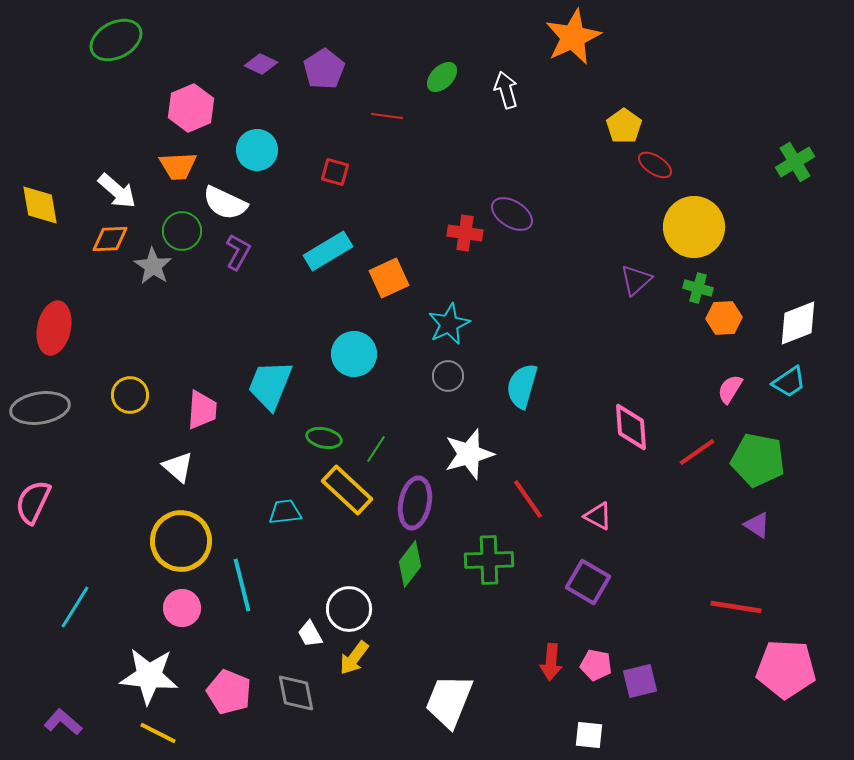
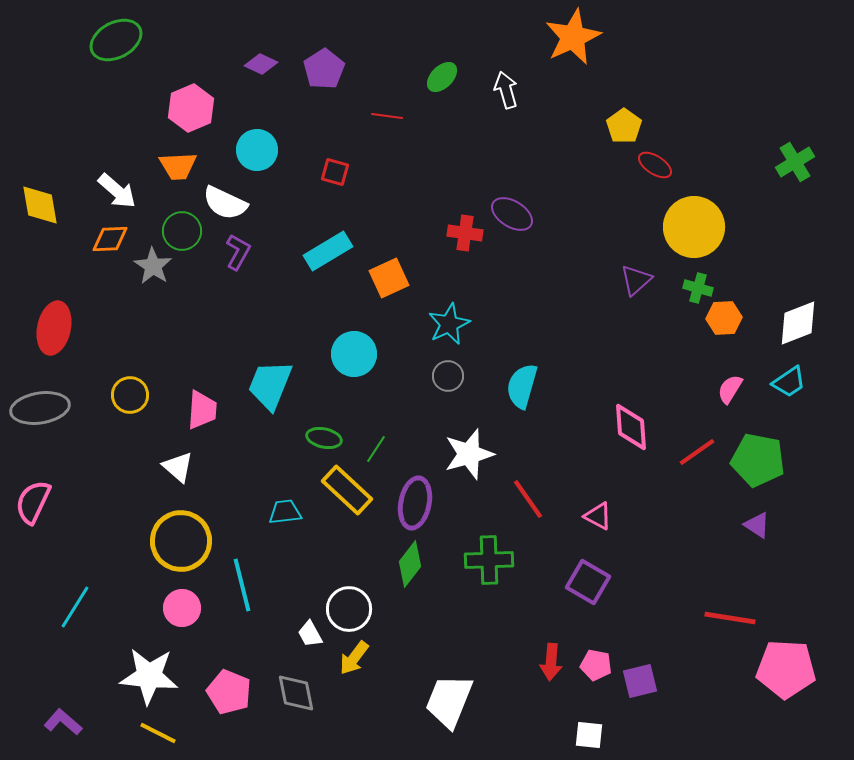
red line at (736, 607): moved 6 px left, 11 px down
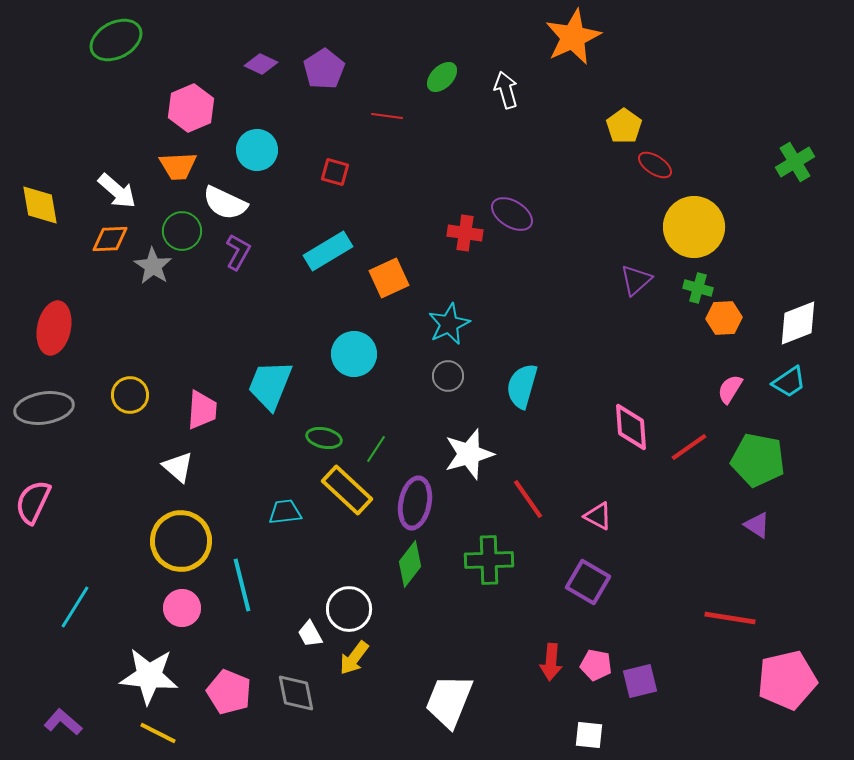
gray ellipse at (40, 408): moved 4 px right
red line at (697, 452): moved 8 px left, 5 px up
pink pentagon at (786, 669): moved 1 px right, 11 px down; rotated 16 degrees counterclockwise
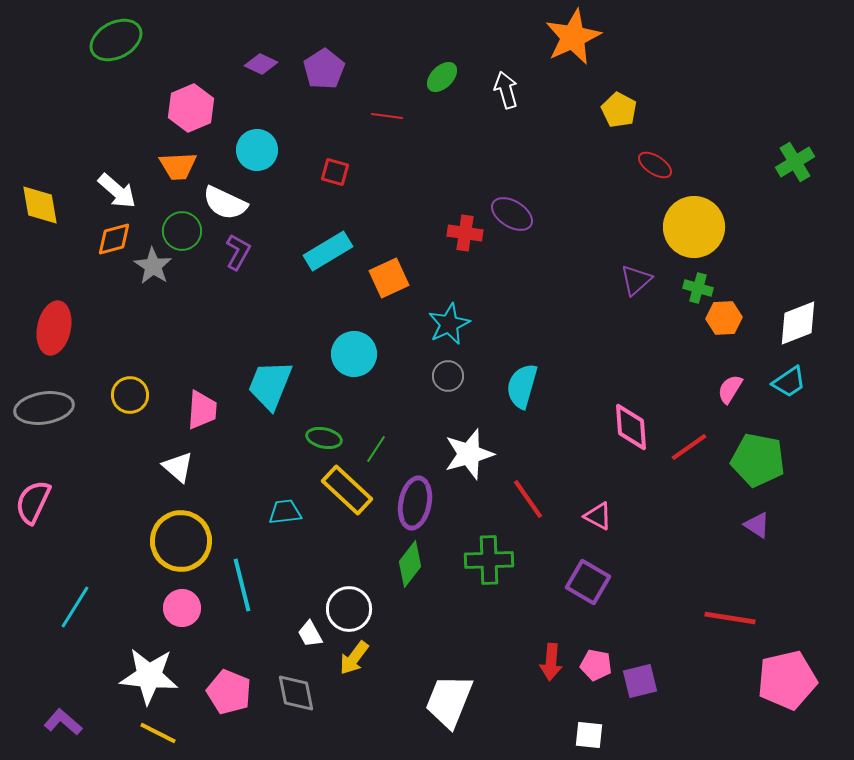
yellow pentagon at (624, 126): moved 5 px left, 16 px up; rotated 8 degrees counterclockwise
orange diamond at (110, 239): moved 4 px right; rotated 12 degrees counterclockwise
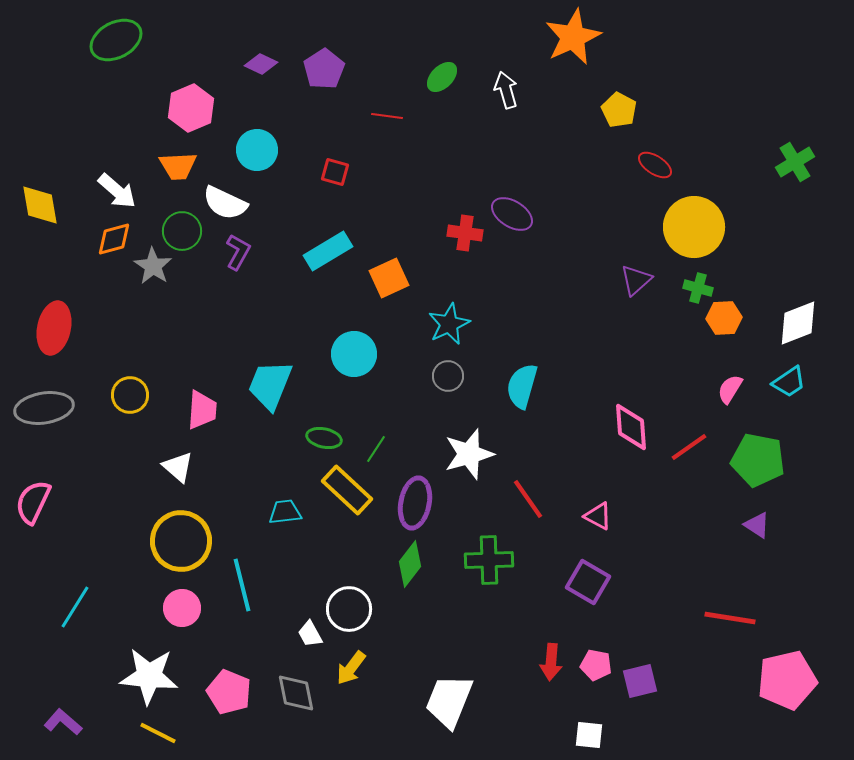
yellow arrow at (354, 658): moved 3 px left, 10 px down
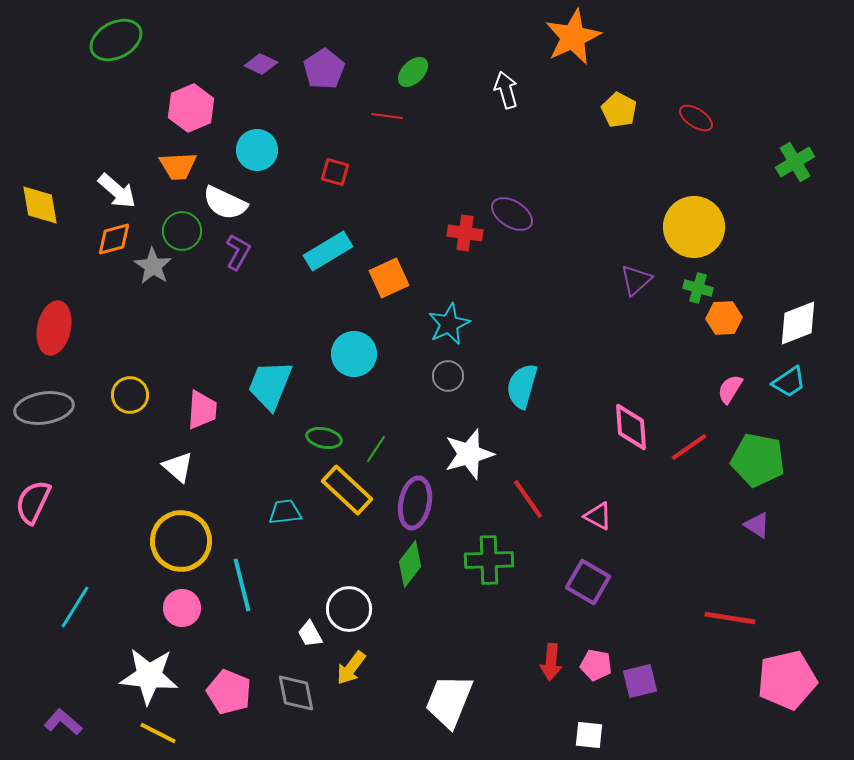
green ellipse at (442, 77): moved 29 px left, 5 px up
red ellipse at (655, 165): moved 41 px right, 47 px up
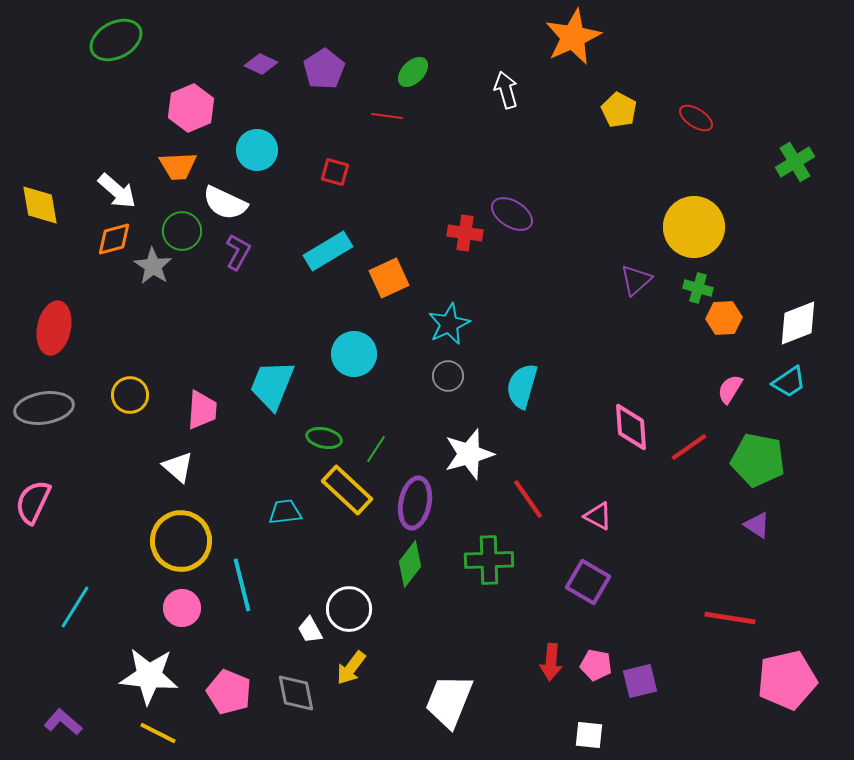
cyan trapezoid at (270, 385): moved 2 px right
white trapezoid at (310, 634): moved 4 px up
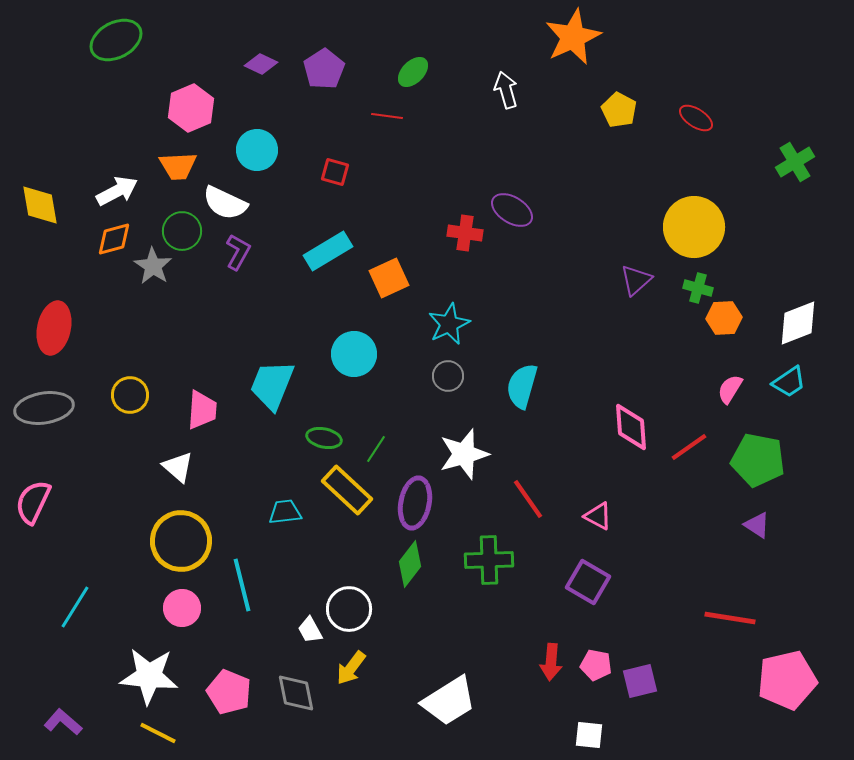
white arrow at (117, 191): rotated 69 degrees counterclockwise
purple ellipse at (512, 214): moved 4 px up
white star at (469, 454): moved 5 px left
white trapezoid at (449, 701): rotated 144 degrees counterclockwise
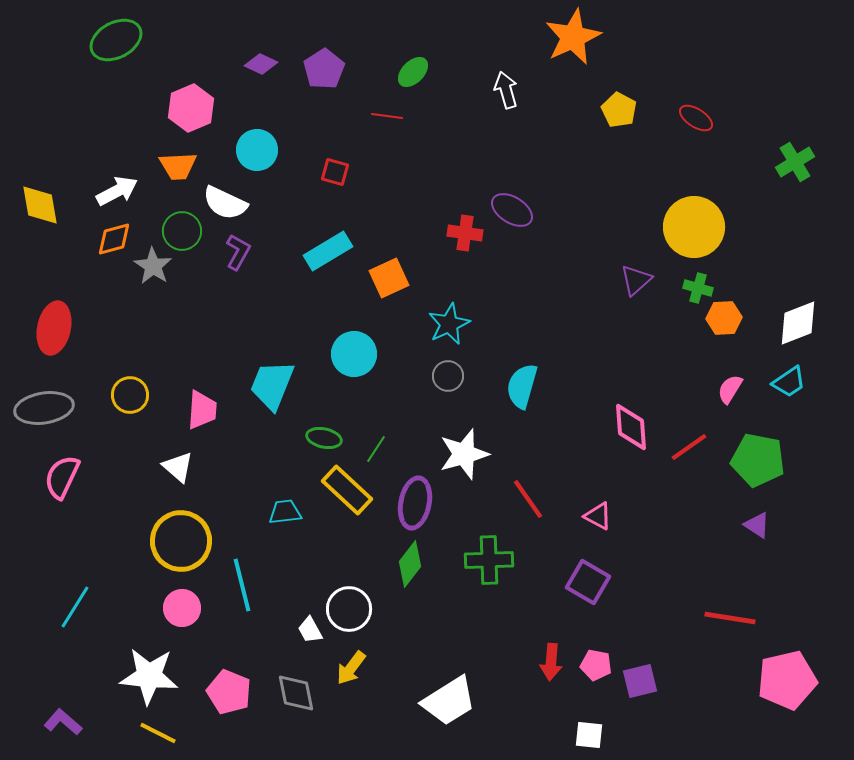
pink semicircle at (33, 502): moved 29 px right, 25 px up
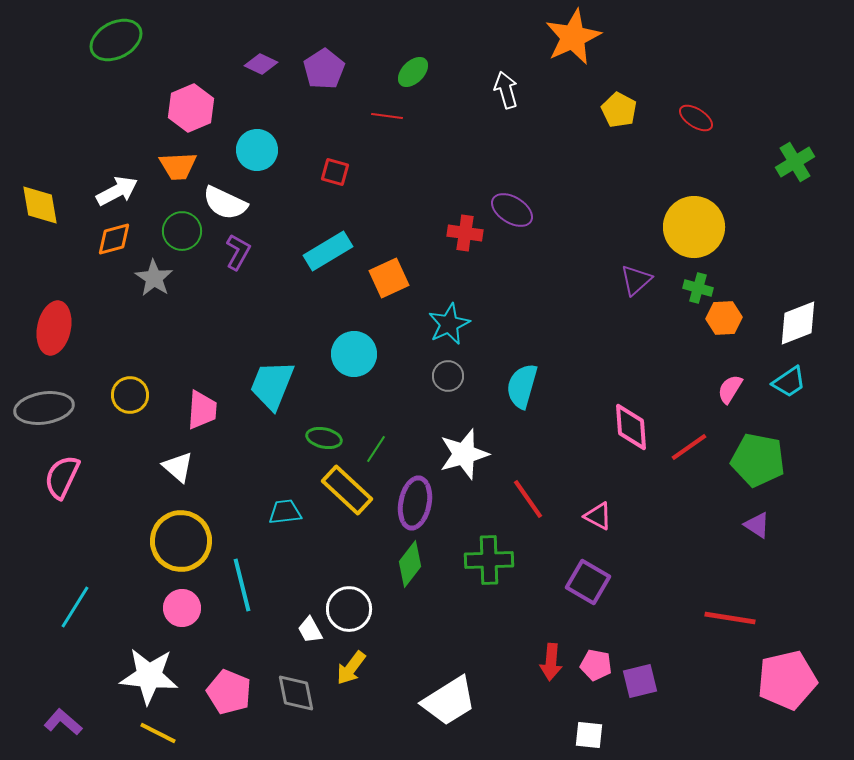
gray star at (153, 266): moved 1 px right, 12 px down
